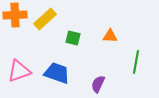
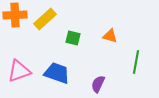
orange triangle: rotated 14 degrees clockwise
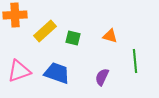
yellow rectangle: moved 12 px down
green line: moved 1 px left, 1 px up; rotated 15 degrees counterclockwise
purple semicircle: moved 4 px right, 7 px up
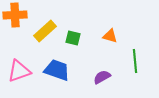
blue trapezoid: moved 3 px up
purple semicircle: rotated 36 degrees clockwise
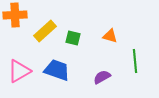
pink triangle: rotated 10 degrees counterclockwise
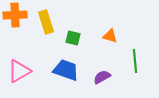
yellow rectangle: moved 1 px right, 9 px up; rotated 65 degrees counterclockwise
blue trapezoid: moved 9 px right
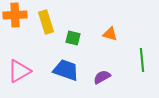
orange triangle: moved 2 px up
green line: moved 7 px right, 1 px up
